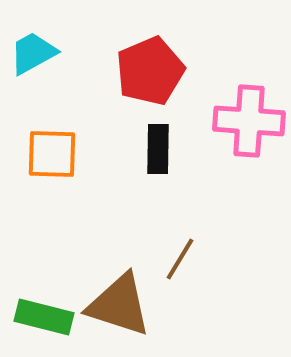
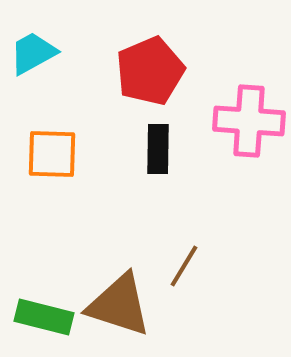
brown line: moved 4 px right, 7 px down
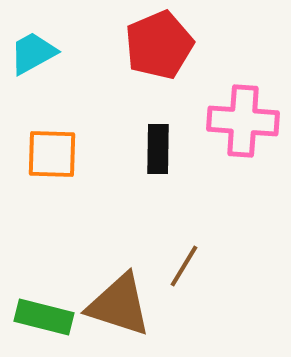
red pentagon: moved 9 px right, 26 px up
pink cross: moved 6 px left
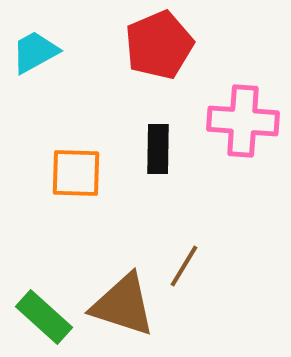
cyan trapezoid: moved 2 px right, 1 px up
orange square: moved 24 px right, 19 px down
brown triangle: moved 4 px right
green rectangle: rotated 28 degrees clockwise
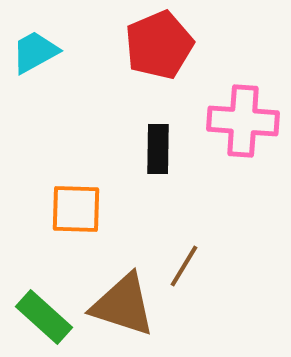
orange square: moved 36 px down
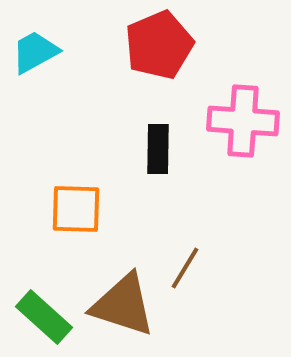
brown line: moved 1 px right, 2 px down
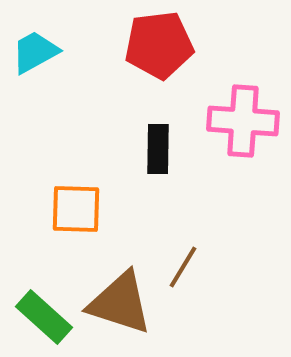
red pentagon: rotated 16 degrees clockwise
brown line: moved 2 px left, 1 px up
brown triangle: moved 3 px left, 2 px up
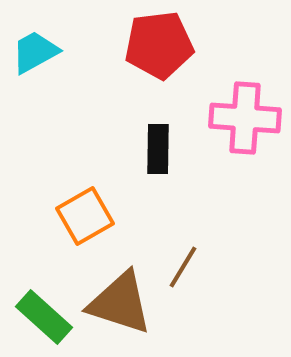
pink cross: moved 2 px right, 3 px up
orange square: moved 9 px right, 7 px down; rotated 32 degrees counterclockwise
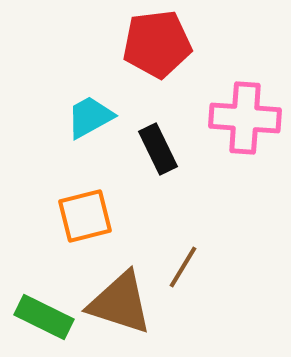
red pentagon: moved 2 px left, 1 px up
cyan trapezoid: moved 55 px right, 65 px down
black rectangle: rotated 27 degrees counterclockwise
orange square: rotated 16 degrees clockwise
green rectangle: rotated 16 degrees counterclockwise
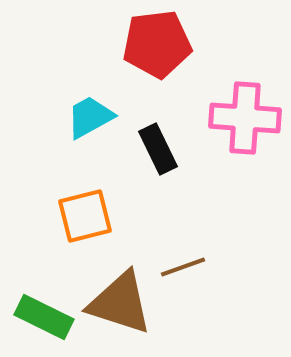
brown line: rotated 39 degrees clockwise
